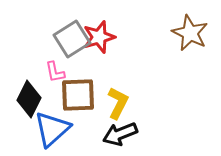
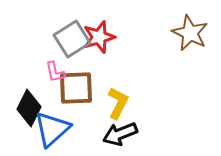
brown square: moved 2 px left, 7 px up
black diamond: moved 9 px down
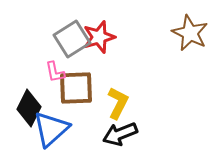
blue triangle: moved 1 px left
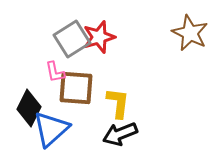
brown square: rotated 6 degrees clockwise
yellow L-shape: rotated 20 degrees counterclockwise
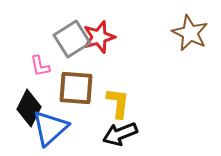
pink L-shape: moved 15 px left, 6 px up
blue triangle: moved 1 px left, 1 px up
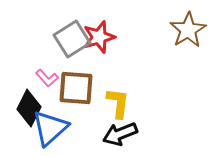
brown star: moved 2 px left, 3 px up; rotated 15 degrees clockwise
pink L-shape: moved 7 px right, 12 px down; rotated 30 degrees counterclockwise
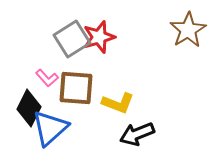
yellow L-shape: rotated 104 degrees clockwise
black arrow: moved 17 px right
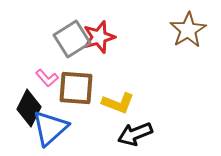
black arrow: moved 2 px left
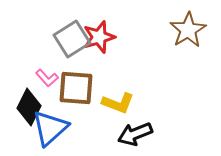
black diamond: moved 1 px up
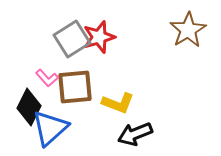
brown square: moved 1 px left, 1 px up; rotated 9 degrees counterclockwise
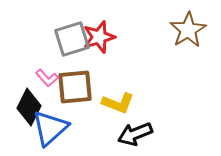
gray square: rotated 15 degrees clockwise
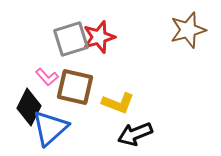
brown star: rotated 15 degrees clockwise
gray square: moved 1 px left
pink L-shape: moved 1 px up
brown square: rotated 18 degrees clockwise
